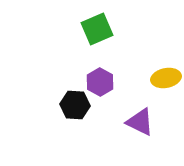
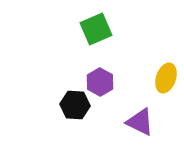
green square: moved 1 px left
yellow ellipse: rotated 60 degrees counterclockwise
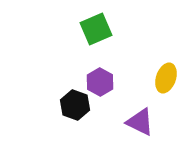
black hexagon: rotated 16 degrees clockwise
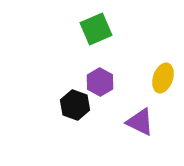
yellow ellipse: moved 3 px left
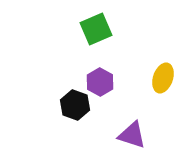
purple triangle: moved 8 px left, 13 px down; rotated 8 degrees counterclockwise
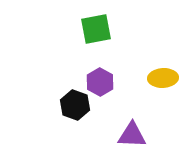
green square: rotated 12 degrees clockwise
yellow ellipse: rotated 68 degrees clockwise
purple triangle: rotated 16 degrees counterclockwise
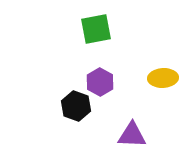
black hexagon: moved 1 px right, 1 px down
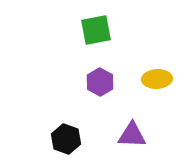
green square: moved 1 px down
yellow ellipse: moved 6 px left, 1 px down
black hexagon: moved 10 px left, 33 px down
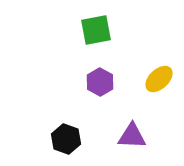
yellow ellipse: moved 2 px right; rotated 40 degrees counterclockwise
purple triangle: moved 1 px down
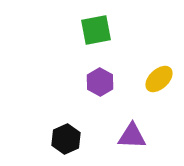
black hexagon: rotated 16 degrees clockwise
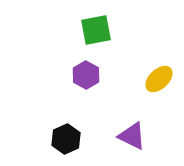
purple hexagon: moved 14 px left, 7 px up
purple triangle: rotated 24 degrees clockwise
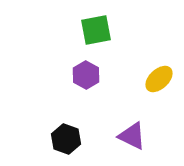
black hexagon: rotated 16 degrees counterclockwise
